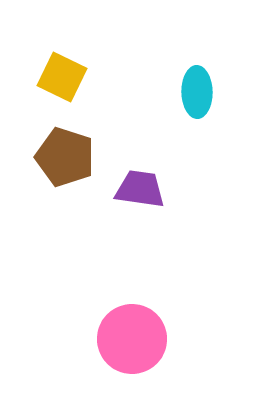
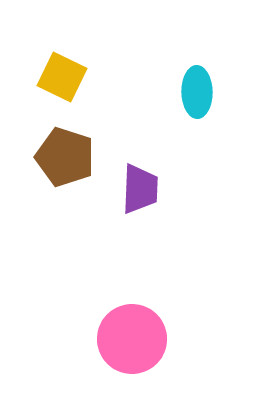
purple trapezoid: rotated 84 degrees clockwise
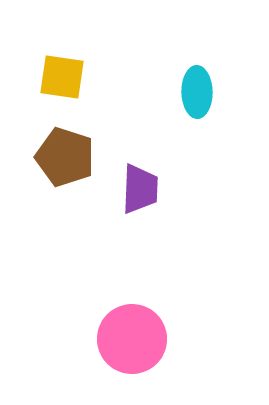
yellow square: rotated 18 degrees counterclockwise
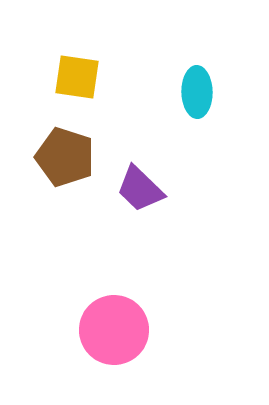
yellow square: moved 15 px right
purple trapezoid: rotated 132 degrees clockwise
pink circle: moved 18 px left, 9 px up
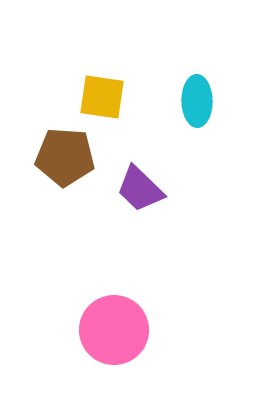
yellow square: moved 25 px right, 20 px down
cyan ellipse: moved 9 px down
brown pentagon: rotated 14 degrees counterclockwise
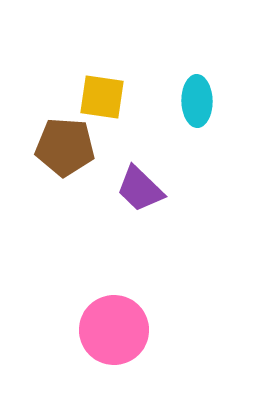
brown pentagon: moved 10 px up
